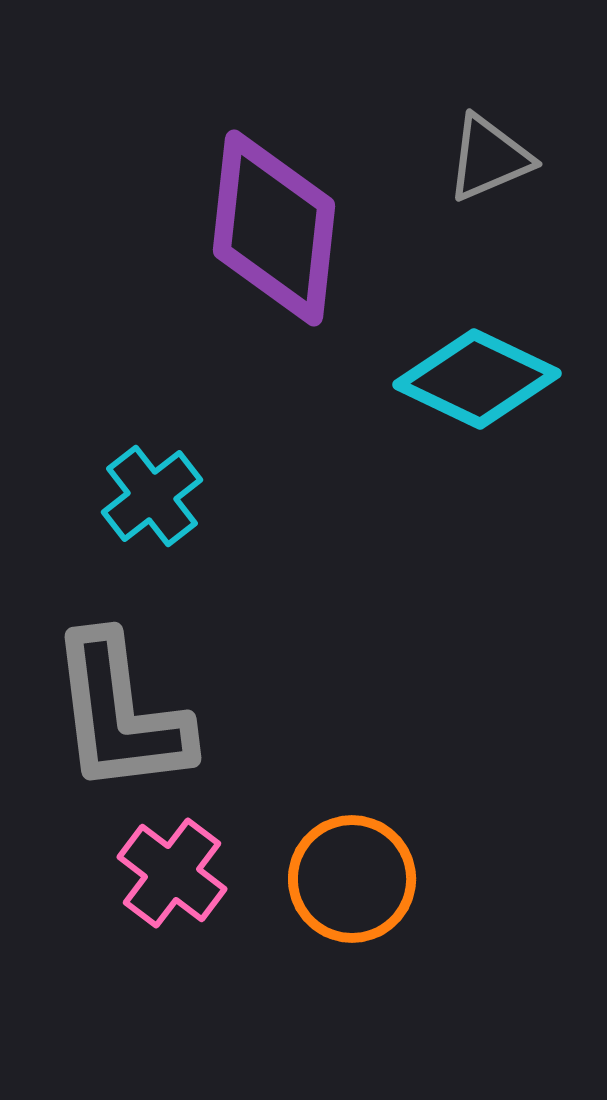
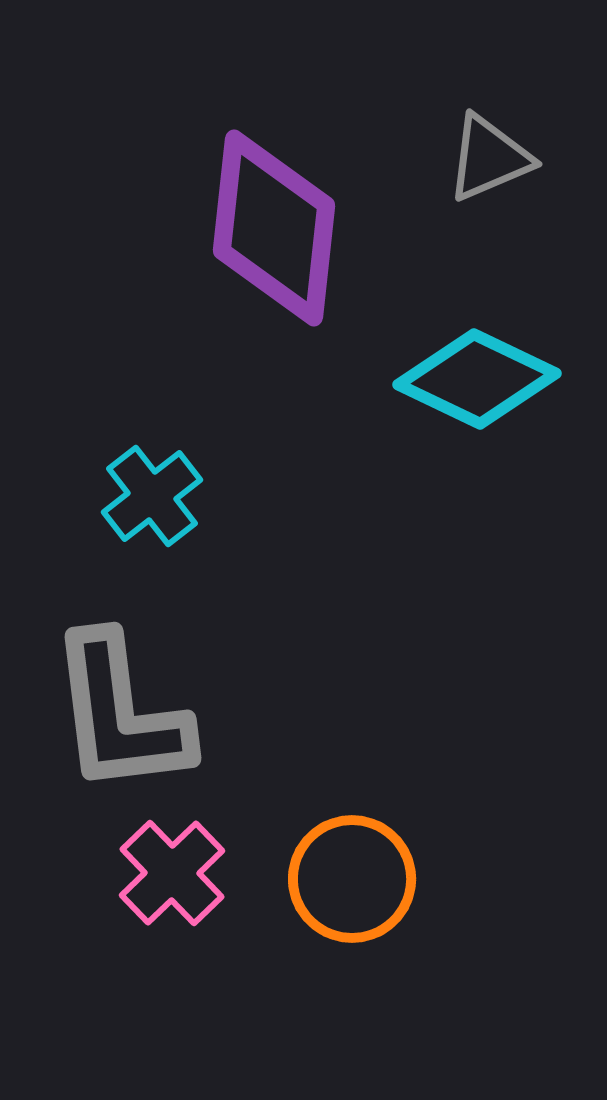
pink cross: rotated 9 degrees clockwise
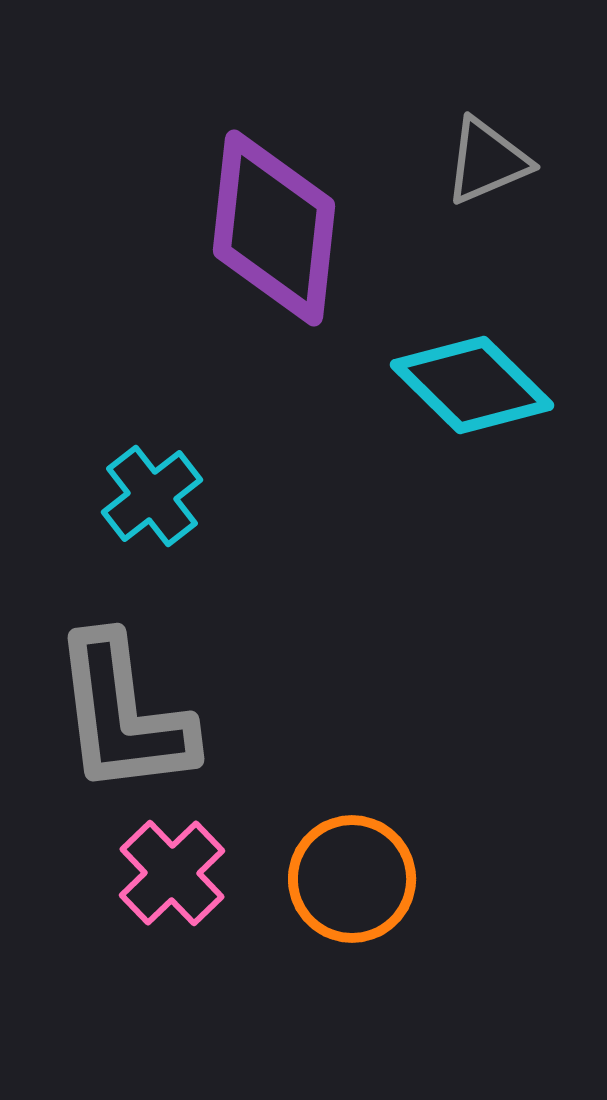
gray triangle: moved 2 px left, 3 px down
cyan diamond: moved 5 px left, 6 px down; rotated 19 degrees clockwise
gray L-shape: moved 3 px right, 1 px down
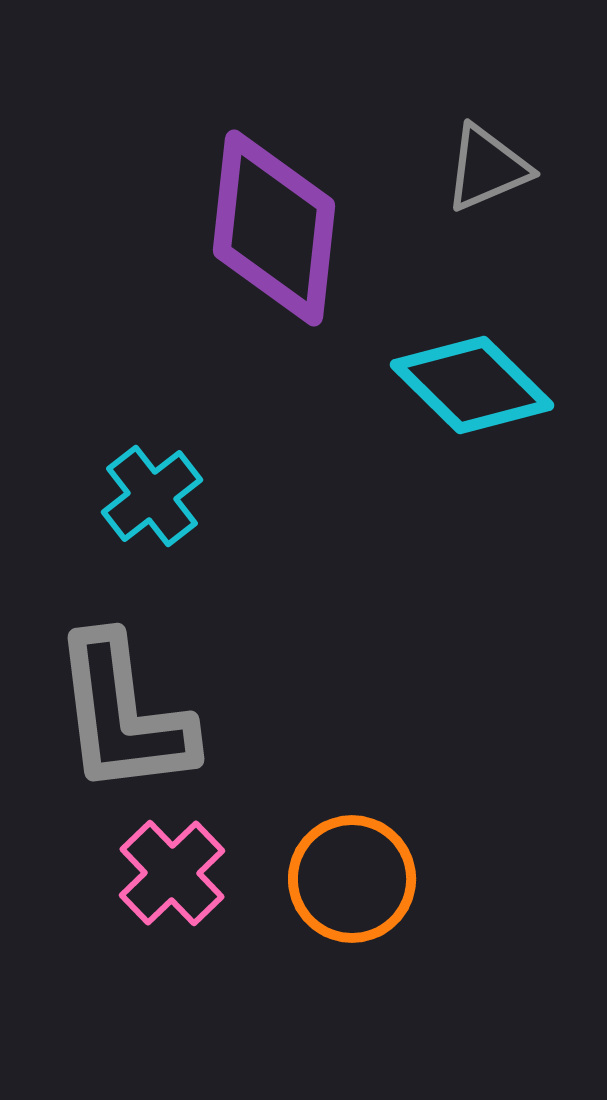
gray triangle: moved 7 px down
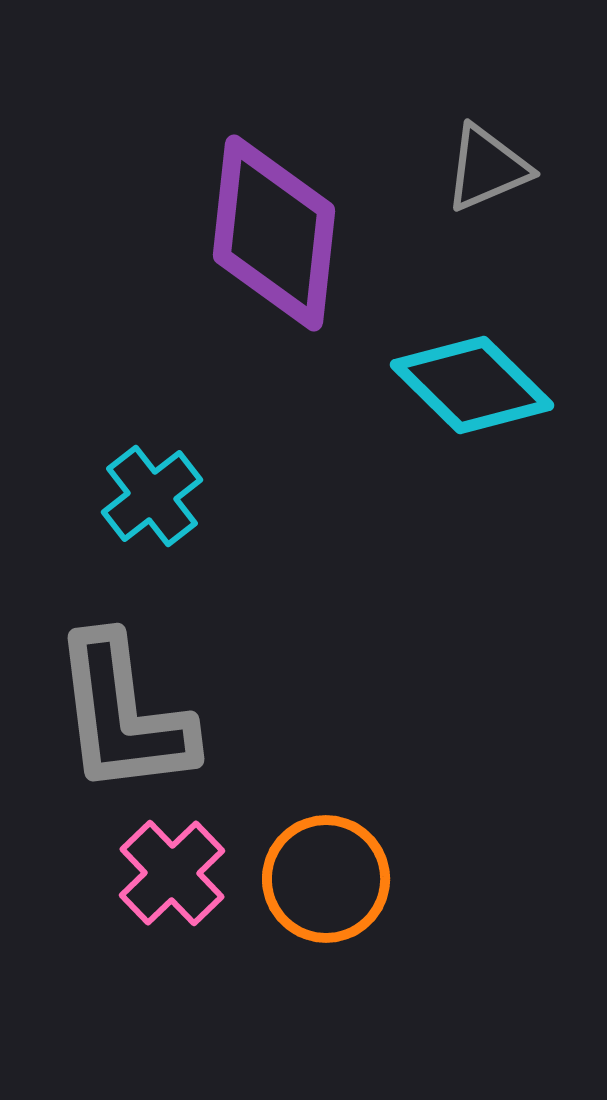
purple diamond: moved 5 px down
orange circle: moved 26 px left
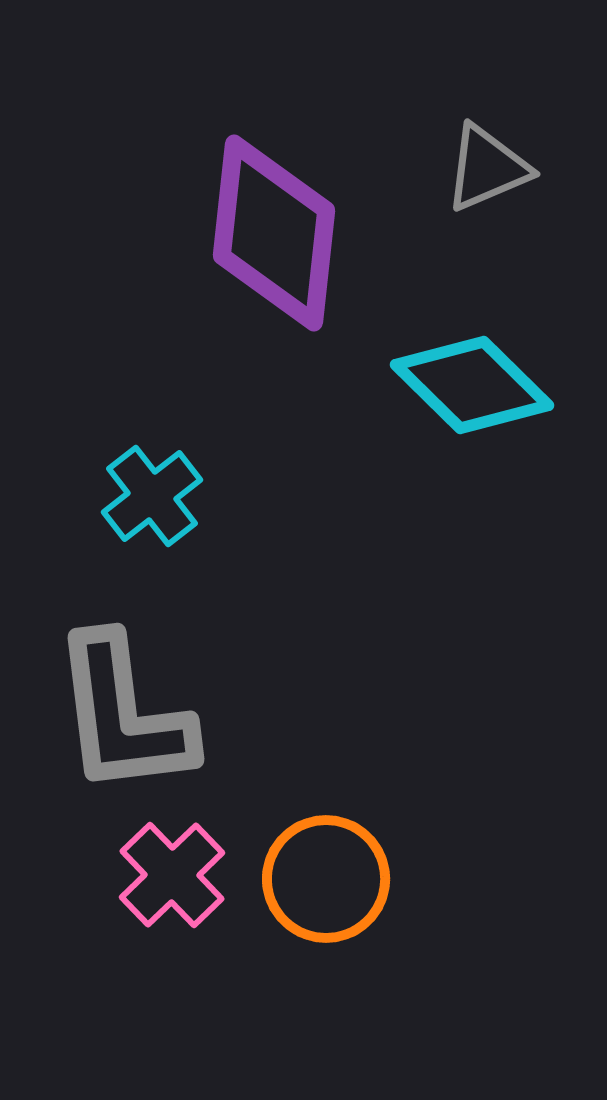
pink cross: moved 2 px down
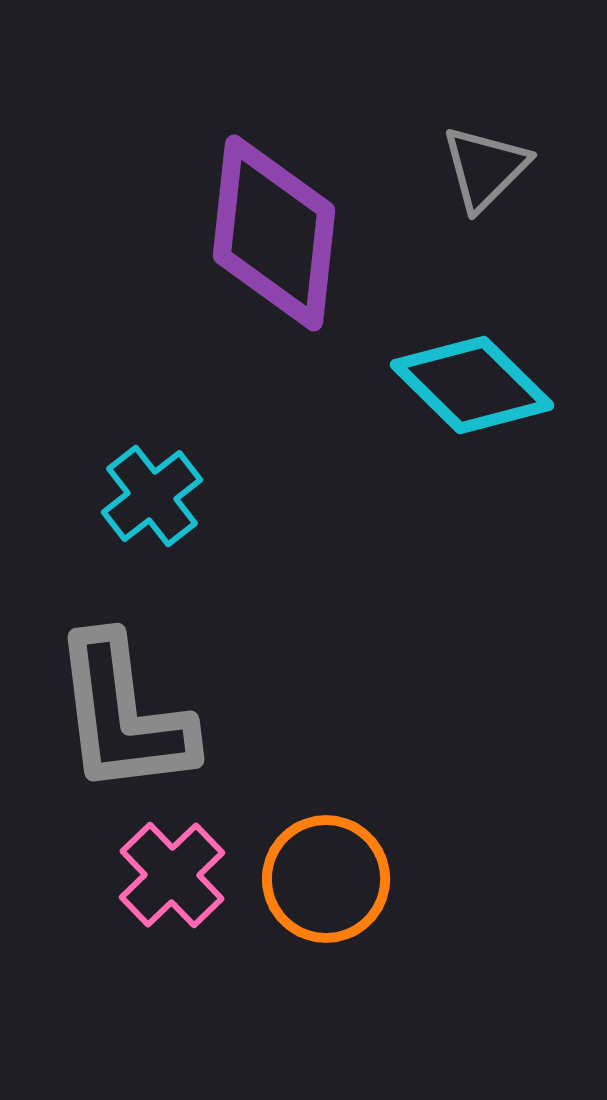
gray triangle: moved 2 px left; rotated 22 degrees counterclockwise
